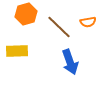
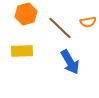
brown line: moved 1 px right, 1 px down
yellow rectangle: moved 5 px right
blue arrow: rotated 10 degrees counterclockwise
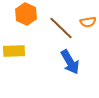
orange hexagon: rotated 20 degrees counterclockwise
brown line: moved 1 px right
yellow rectangle: moved 8 px left
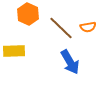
orange hexagon: moved 2 px right
orange semicircle: moved 5 px down
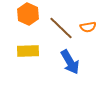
yellow rectangle: moved 14 px right
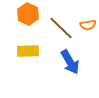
orange semicircle: moved 2 px up
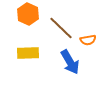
orange semicircle: moved 15 px down
yellow rectangle: moved 2 px down
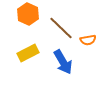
yellow rectangle: rotated 25 degrees counterclockwise
blue arrow: moved 7 px left
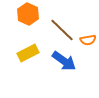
brown line: moved 1 px right, 2 px down
blue arrow: moved 1 px right, 1 px up; rotated 25 degrees counterclockwise
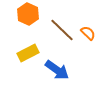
orange semicircle: moved 7 px up; rotated 126 degrees counterclockwise
blue arrow: moved 7 px left, 9 px down
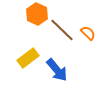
orange hexagon: moved 9 px right
yellow rectangle: moved 5 px down; rotated 10 degrees counterclockwise
blue arrow: rotated 15 degrees clockwise
